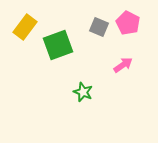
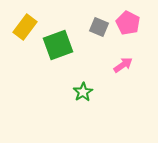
green star: rotated 18 degrees clockwise
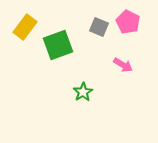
pink pentagon: moved 1 px up
pink arrow: rotated 66 degrees clockwise
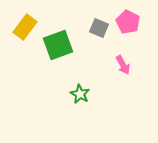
gray square: moved 1 px down
pink arrow: rotated 30 degrees clockwise
green star: moved 3 px left, 2 px down; rotated 12 degrees counterclockwise
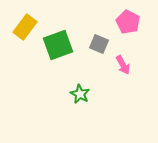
gray square: moved 16 px down
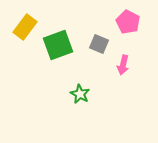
pink arrow: rotated 42 degrees clockwise
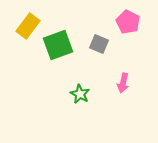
yellow rectangle: moved 3 px right, 1 px up
pink arrow: moved 18 px down
